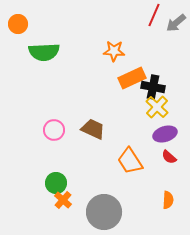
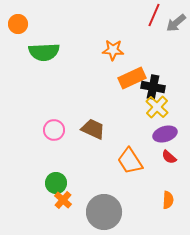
orange star: moved 1 px left, 1 px up
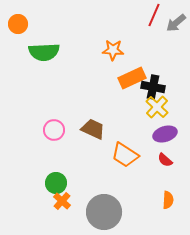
red semicircle: moved 4 px left, 3 px down
orange trapezoid: moved 5 px left, 6 px up; rotated 24 degrees counterclockwise
orange cross: moved 1 px left, 1 px down
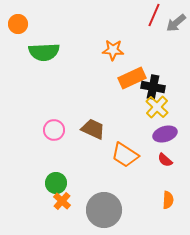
gray circle: moved 2 px up
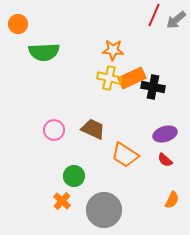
gray arrow: moved 3 px up
yellow cross: moved 48 px left, 29 px up; rotated 30 degrees counterclockwise
green circle: moved 18 px right, 7 px up
orange semicircle: moved 4 px right; rotated 24 degrees clockwise
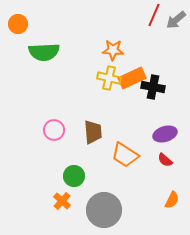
brown trapezoid: moved 3 px down; rotated 60 degrees clockwise
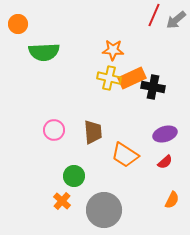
red semicircle: moved 2 px down; rotated 84 degrees counterclockwise
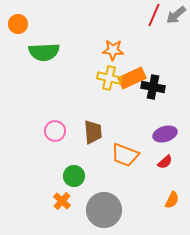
gray arrow: moved 5 px up
pink circle: moved 1 px right, 1 px down
orange trapezoid: rotated 12 degrees counterclockwise
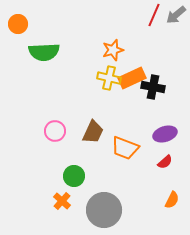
orange star: rotated 20 degrees counterclockwise
brown trapezoid: rotated 30 degrees clockwise
orange trapezoid: moved 7 px up
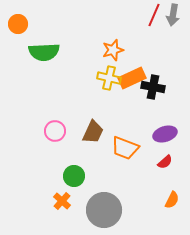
gray arrow: moved 3 px left; rotated 40 degrees counterclockwise
